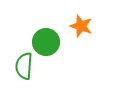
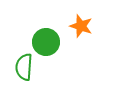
green semicircle: moved 1 px down
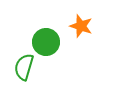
green semicircle: rotated 12 degrees clockwise
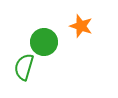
green circle: moved 2 px left
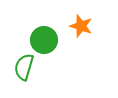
green circle: moved 2 px up
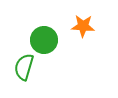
orange star: moved 2 px right; rotated 15 degrees counterclockwise
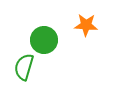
orange star: moved 3 px right, 1 px up
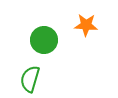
green semicircle: moved 6 px right, 12 px down
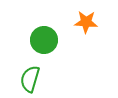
orange star: moved 3 px up
